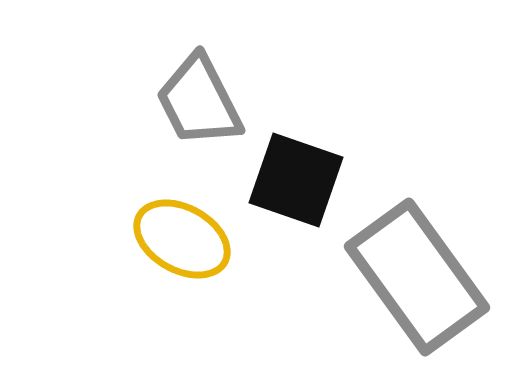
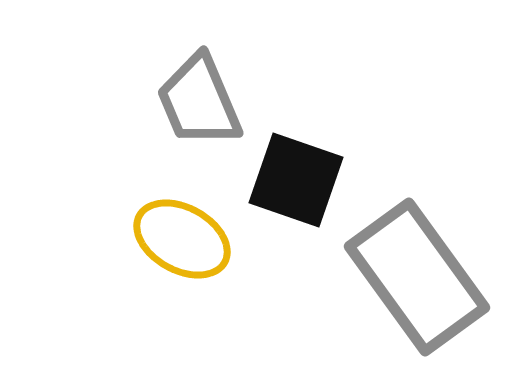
gray trapezoid: rotated 4 degrees clockwise
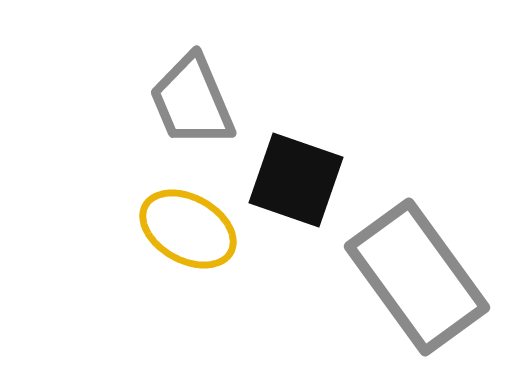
gray trapezoid: moved 7 px left
yellow ellipse: moved 6 px right, 10 px up
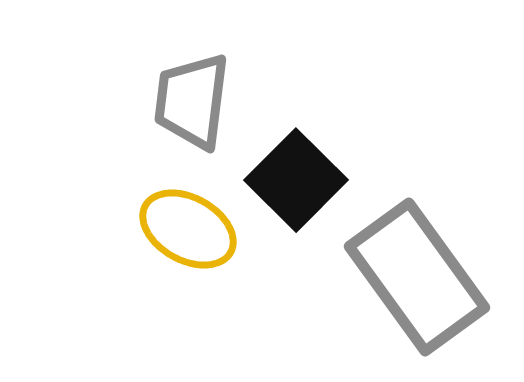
gray trapezoid: rotated 30 degrees clockwise
black square: rotated 26 degrees clockwise
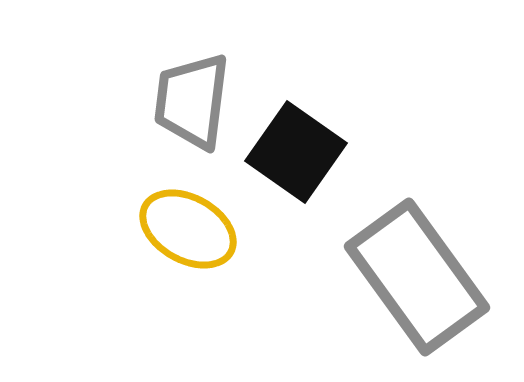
black square: moved 28 px up; rotated 10 degrees counterclockwise
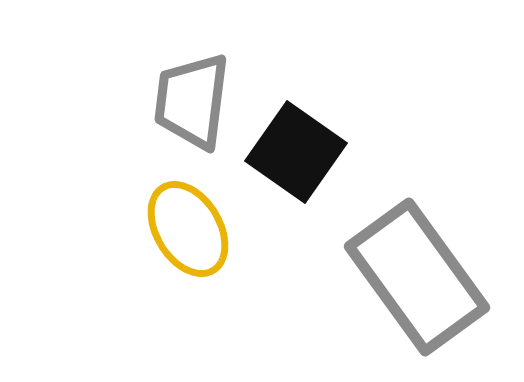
yellow ellipse: rotated 30 degrees clockwise
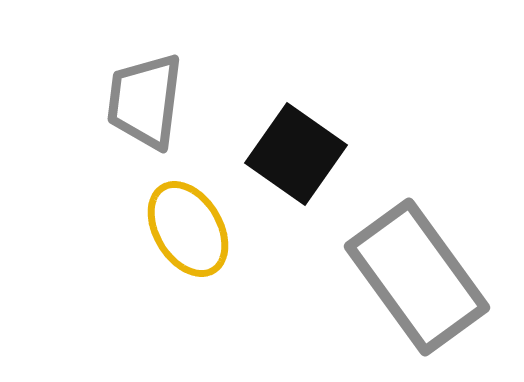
gray trapezoid: moved 47 px left
black square: moved 2 px down
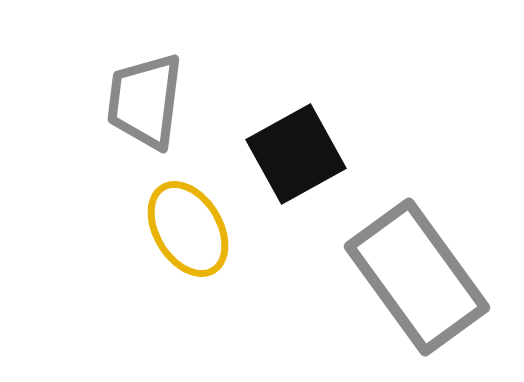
black square: rotated 26 degrees clockwise
